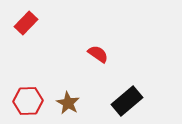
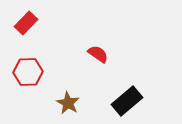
red hexagon: moved 29 px up
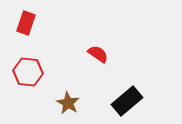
red rectangle: rotated 25 degrees counterclockwise
red hexagon: rotated 8 degrees clockwise
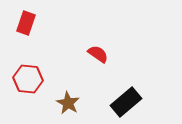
red hexagon: moved 7 px down
black rectangle: moved 1 px left, 1 px down
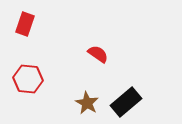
red rectangle: moved 1 px left, 1 px down
brown star: moved 19 px right
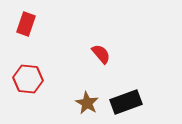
red rectangle: moved 1 px right
red semicircle: moved 3 px right; rotated 15 degrees clockwise
black rectangle: rotated 20 degrees clockwise
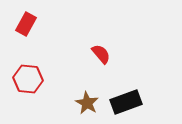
red rectangle: rotated 10 degrees clockwise
